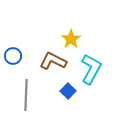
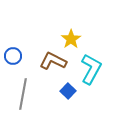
gray line: moved 3 px left, 1 px up; rotated 8 degrees clockwise
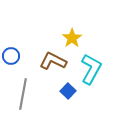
yellow star: moved 1 px right, 1 px up
blue circle: moved 2 px left
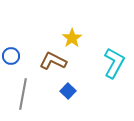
cyan L-shape: moved 23 px right, 6 px up
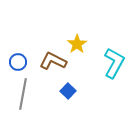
yellow star: moved 5 px right, 6 px down
blue circle: moved 7 px right, 6 px down
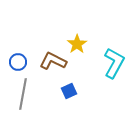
blue square: moved 1 px right; rotated 21 degrees clockwise
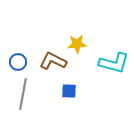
yellow star: rotated 30 degrees clockwise
cyan L-shape: rotated 76 degrees clockwise
blue square: rotated 28 degrees clockwise
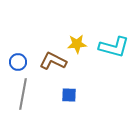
cyan L-shape: moved 16 px up
blue square: moved 4 px down
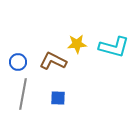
blue square: moved 11 px left, 3 px down
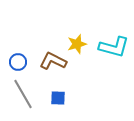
yellow star: rotated 12 degrees counterclockwise
gray line: rotated 40 degrees counterclockwise
